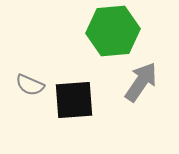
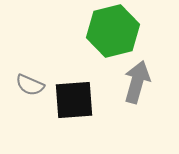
green hexagon: rotated 9 degrees counterclockwise
gray arrow: moved 4 px left; rotated 18 degrees counterclockwise
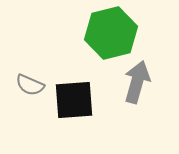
green hexagon: moved 2 px left, 2 px down
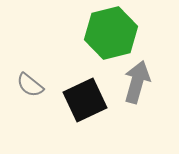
gray semicircle: rotated 16 degrees clockwise
black square: moved 11 px right; rotated 21 degrees counterclockwise
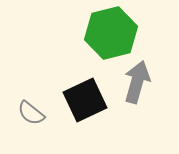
gray semicircle: moved 1 px right, 28 px down
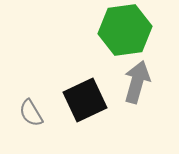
green hexagon: moved 14 px right, 3 px up; rotated 6 degrees clockwise
gray semicircle: rotated 20 degrees clockwise
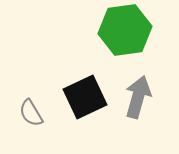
gray arrow: moved 1 px right, 15 px down
black square: moved 3 px up
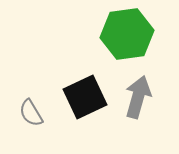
green hexagon: moved 2 px right, 4 px down
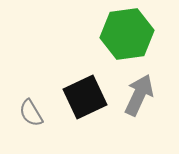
gray arrow: moved 1 px right, 2 px up; rotated 9 degrees clockwise
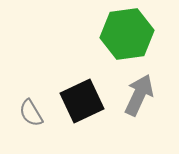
black square: moved 3 px left, 4 px down
